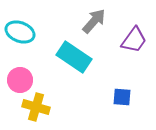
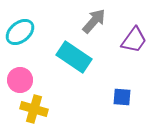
cyan ellipse: rotated 60 degrees counterclockwise
yellow cross: moved 2 px left, 2 px down
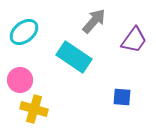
cyan ellipse: moved 4 px right
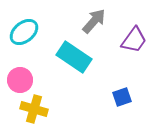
blue square: rotated 24 degrees counterclockwise
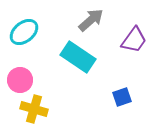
gray arrow: moved 3 px left, 1 px up; rotated 8 degrees clockwise
cyan rectangle: moved 4 px right
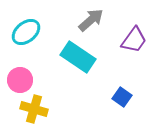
cyan ellipse: moved 2 px right
blue square: rotated 36 degrees counterclockwise
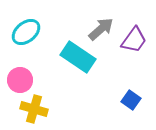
gray arrow: moved 10 px right, 9 px down
blue square: moved 9 px right, 3 px down
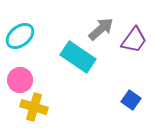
cyan ellipse: moved 6 px left, 4 px down
yellow cross: moved 2 px up
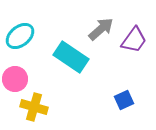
cyan rectangle: moved 7 px left
pink circle: moved 5 px left, 1 px up
blue square: moved 7 px left; rotated 30 degrees clockwise
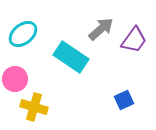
cyan ellipse: moved 3 px right, 2 px up
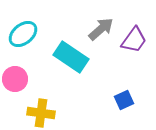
yellow cross: moved 7 px right, 6 px down; rotated 8 degrees counterclockwise
